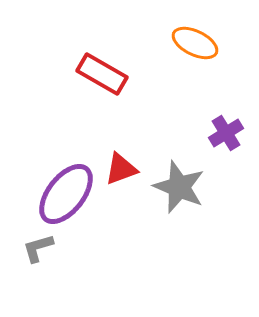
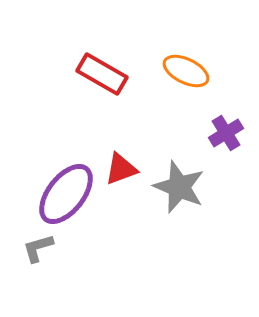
orange ellipse: moved 9 px left, 28 px down
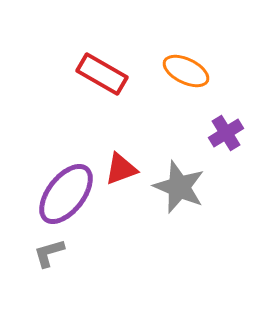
gray L-shape: moved 11 px right, 5 px down
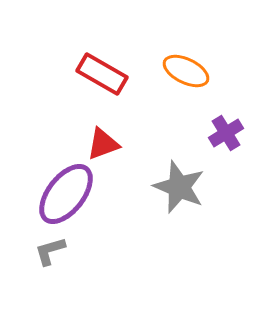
red triangle: moved 18 px left, 25 px up
gray L-shape: moved 1 px right, 2 px up
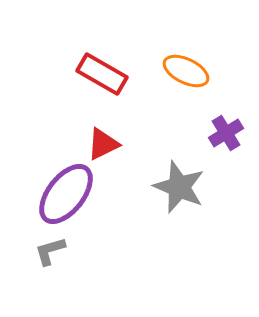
red triangle: rotated 6 degrees counterclockwise
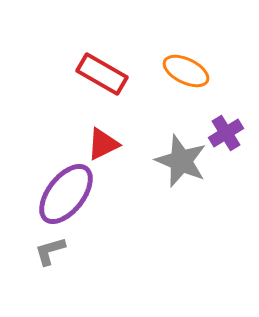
gray star: moved 2 px right, 26 px up
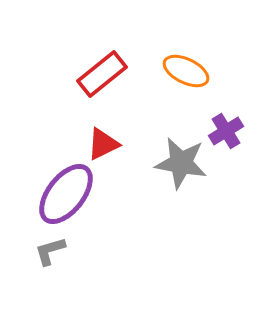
red rectangle: rotated 69 degrees counterclockwise
purple cross: moved 2 px up
gray star: moved 2 px down; rotated 12 degrees counterclockwise
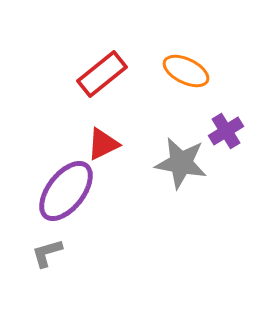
purple ellipse: moved 3 px up
gray L-shape: moved 3 px left, 2 px down
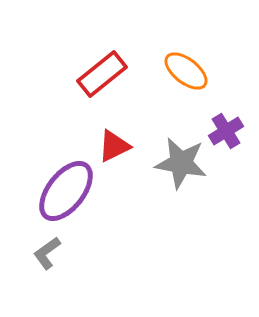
orange ellipse: rotated 12 degrees clockwise
red triangle: moved 11 px right, 2 px down
gray L-shape: rotated 20 degrees counterclockwise
